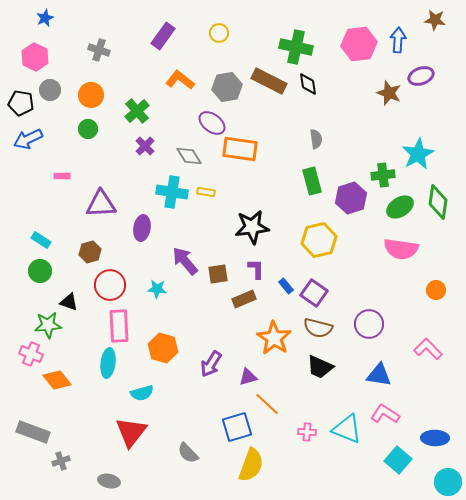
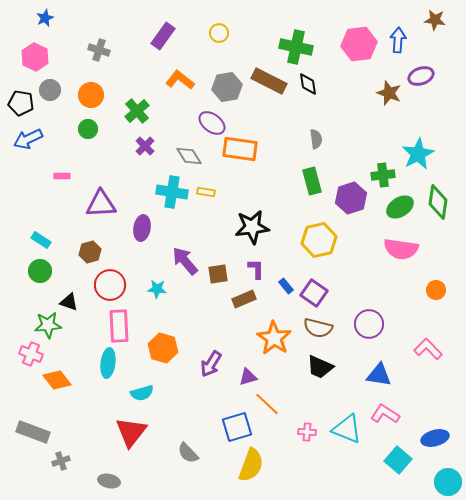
blue ellipse at (435, 438): rotated 16 degrees counterclockwise
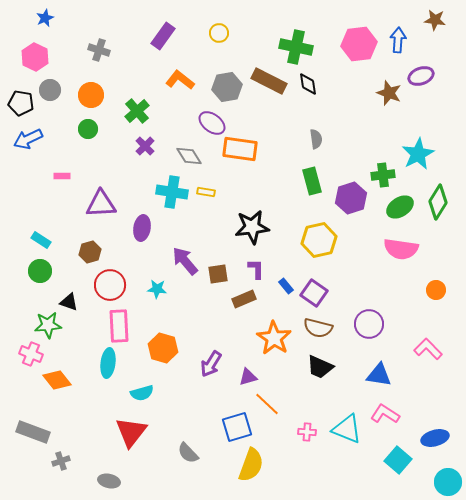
green diamond at (438, 202): rotated 24 degrees clockwise
